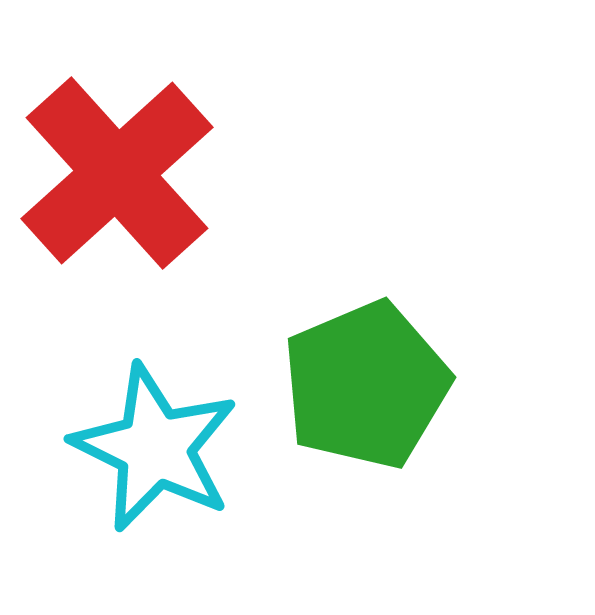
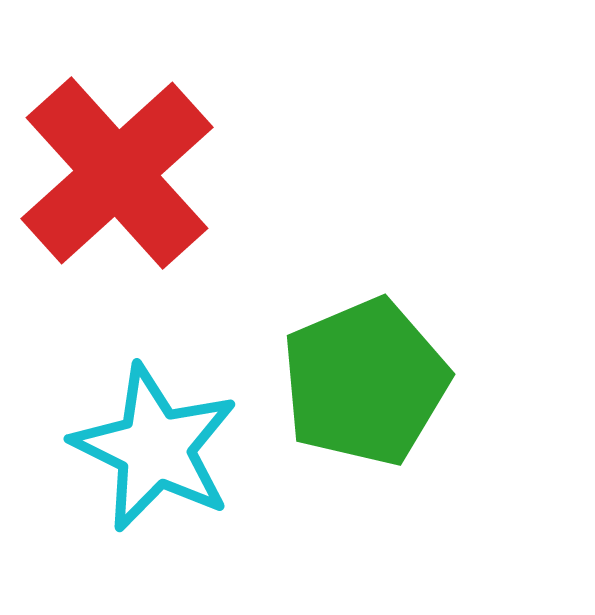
green pentagon: moved 1 px left, 3 px up
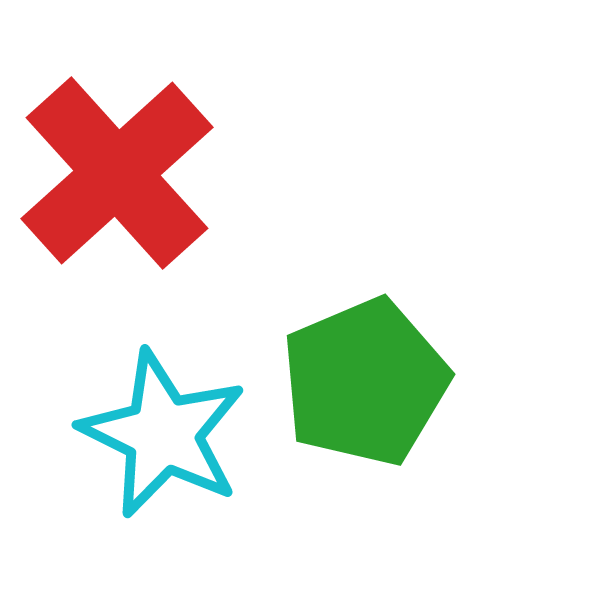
cyan star: moved 8 px right, 14 px up
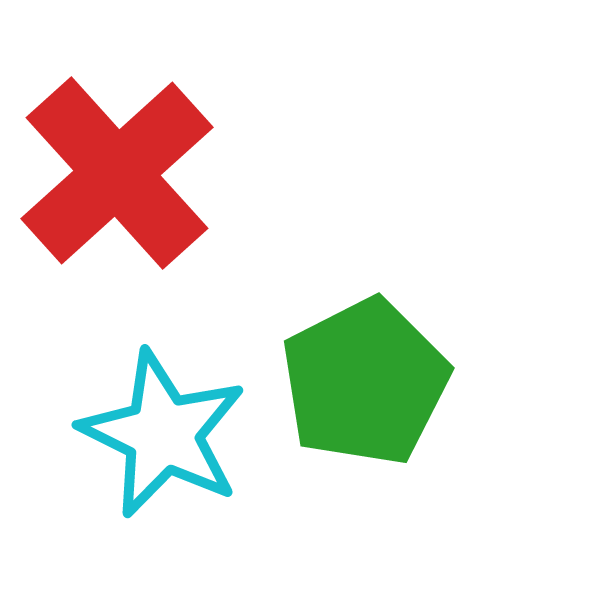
green pentagon: rotated 4 degrees counterclockwise
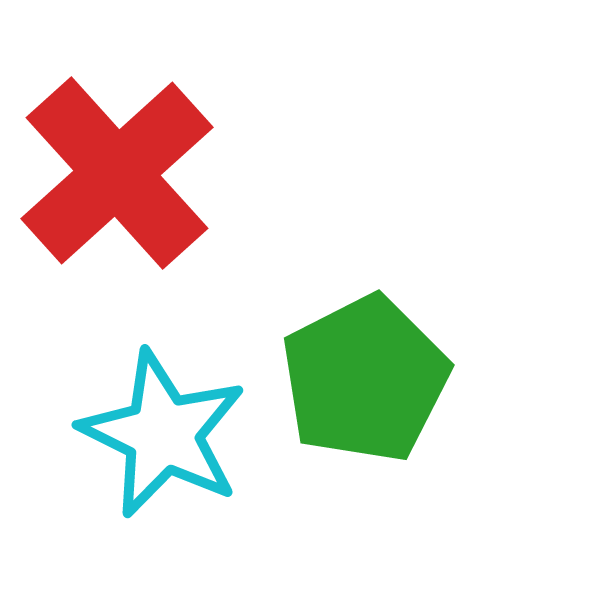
green pentagon: moved 3 px up
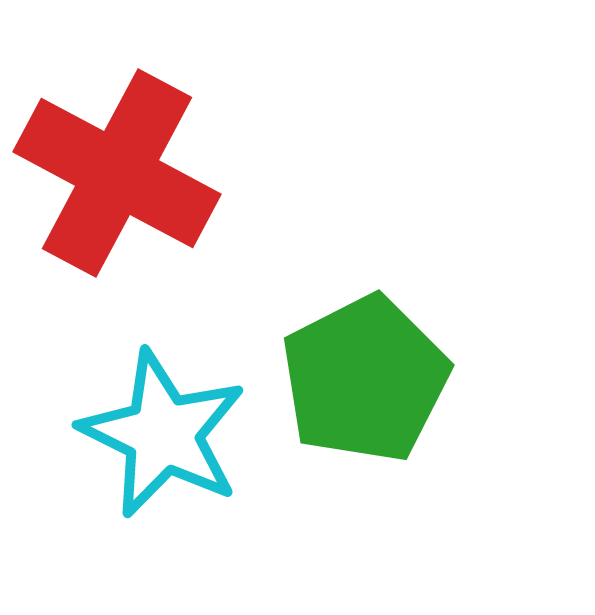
red cross: rotated 20 degrees counterclockwise
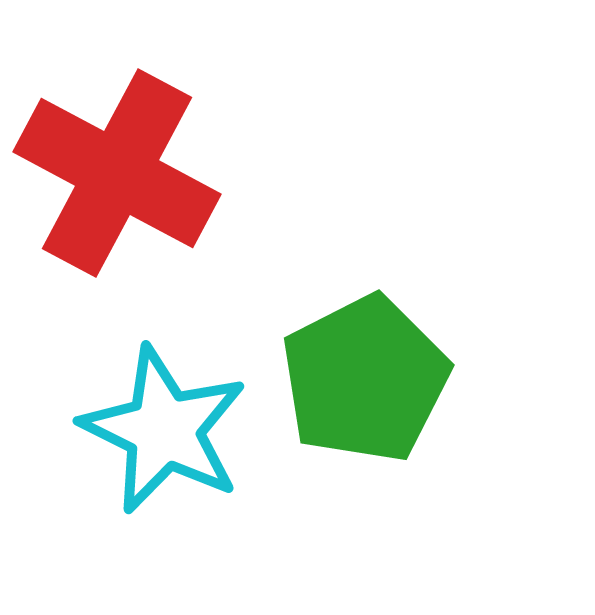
cyan star: moved 1 px right, 4 px up
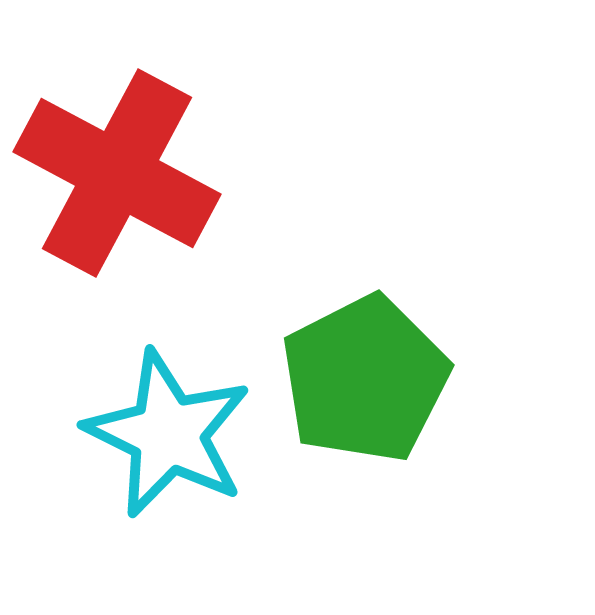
cyan star: moved 4 px right, 4 px down
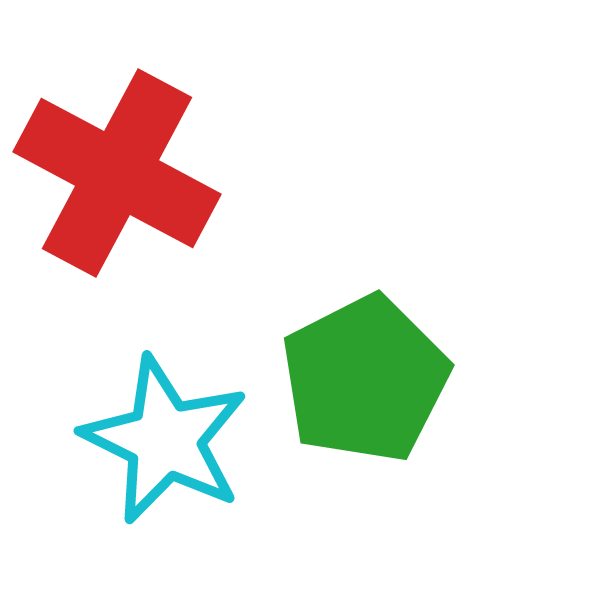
cyan star: moved 3 px left, 6 px down
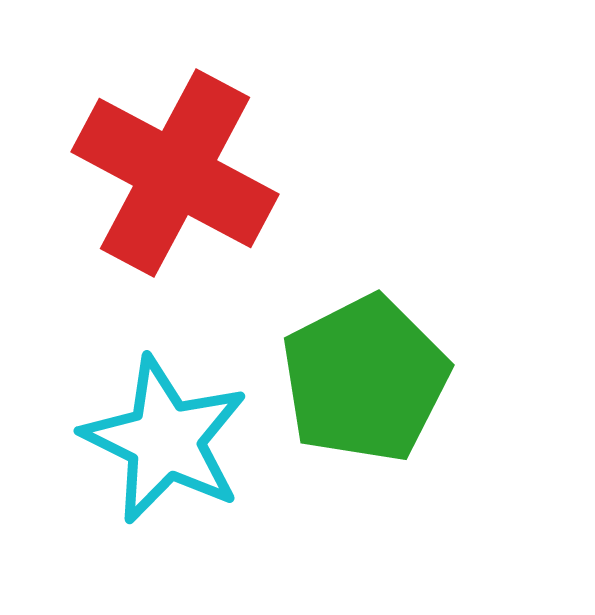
red cross: moved 58 px right
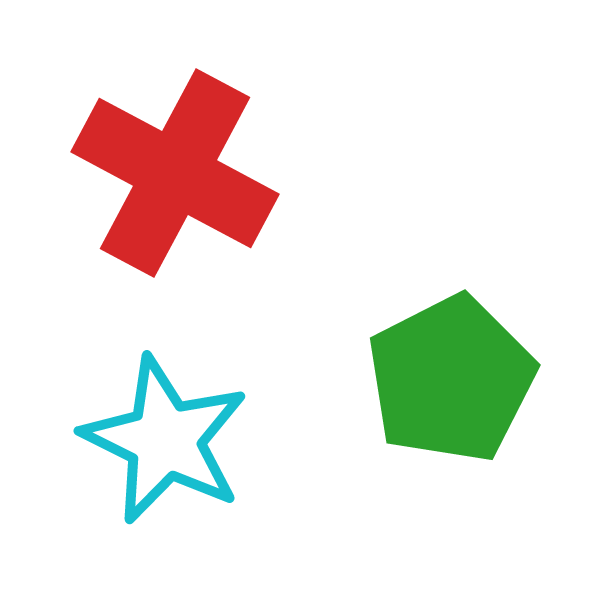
green pentagon: moved 86 px right
